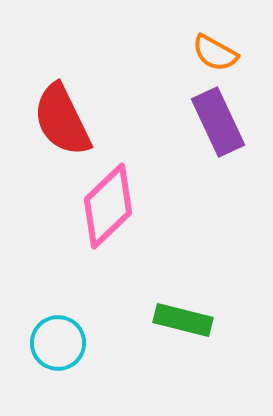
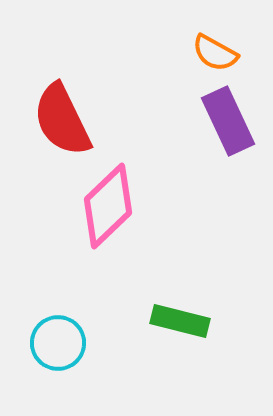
purple rectangle: moved 10 px right, 1 px up
green rectangle: moved 3 px left, 1 px down
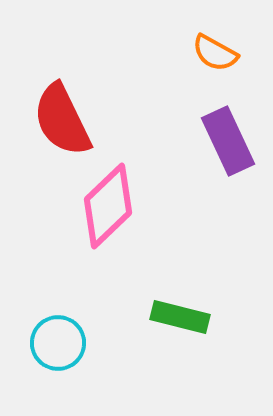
purple rectangle: moved 20 px down
green rectangle: moved 4 px up
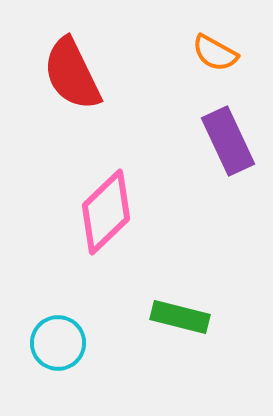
red semicircle: moved 10 px right, 46 px up
pink diamond: moved 2 px left, 6 px down
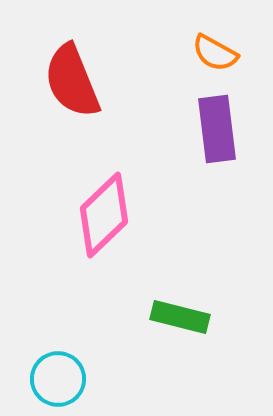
red semicircle: moved 7 px down; rotated 4 degrees clockwise
purple rectangle: moved 11 px left, 12 px up; rotated 18 degrees clockwise
pink diamond: moved 2 px left, 3 px down
cyan circle: moved 36 px down
